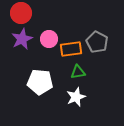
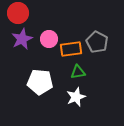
red circle: moved 3 px left
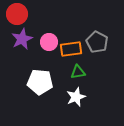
red circle: moved 1 px left, 1 px down
pink circle: moved 3 px down
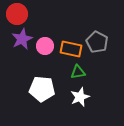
pink circle: moved 4 px left, 4 px down
orange rectangle: rotated 20 degrees clockwise
white pentagon: moved 2 px right, 7 px down
white star: moved 4 px right
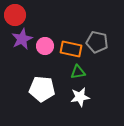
red circle: moved 2 px left, 1 px down
gray pentagon: rotated 15 degrees counterclockwise
white star: rotated 12 degrees clockwise
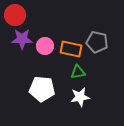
purple star: rotated 25 degrees clockwise
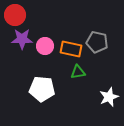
white star: moved 29 px right; rotated 12 degrees counterclockwise
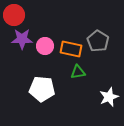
red circle: moved 1 px left
gray pentagon: moved 1 px right, 1 px up; rotated 20 degrees clockwise
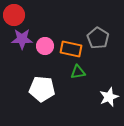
gray pentagon: moved 3 px up
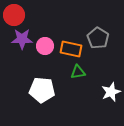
white pentagon: moved 1 px down
white star: moved 2 px right, 5 px up
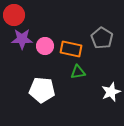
gray pentagon: moved 4 px right
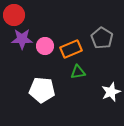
orange rectangle: rotated 35 degrees counterclockwise
